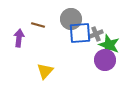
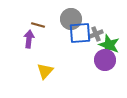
purple arrow: moved 10 px right, 1 px down
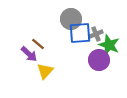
brown line: moved 19 px down; rotated 24 degrees clockwise
purple arrow: moved 15 px down; rotated 126 degrees clockwise
purple circle: moved 6 px left
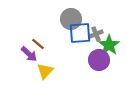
green star: rotated 15 degrees clockwise
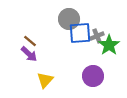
gray circle: moved 2 px left
gray cross: moved 1 px right, 2 px down
brown line: moved 8 px left, 3 px up
purple circle: moved 6 px left, 16 px down
yellow triangle: moved 9 px down
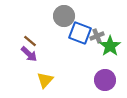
gray circle: moved 5 px left, 3 px up
blue square: rotated 25 degrees clockwise
green star: moved 1 px right, 1 px down
purple circle: moved 12 px right, 4 px down
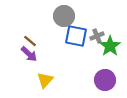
blue square: moved 4 px left, 3 px down; rotated 10 degrees counterclockwise
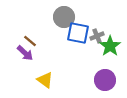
gray circle: moved 1 px down
blue square: moved 2 px right, 3 px up
purple arrow: moved 4 px left, 1 px up
yellow triangle: rotated 36 degrees counterclockwise
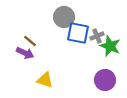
green star: rotated 15 degrees counterclockwise
purple arrow: rotated 18 degrees counterclockwise
yellow triangle: rotated 18 degrees counterclockwise
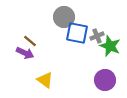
blue square: moved 1 px left
yellow triangle: rotated 18 degrees clockwise
